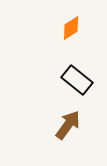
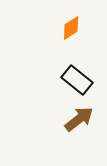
brown arrow: moved 11 px right, 6 px up; rotated 16 degrees clockwise
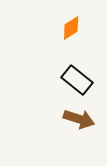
brown arrow: rotated 56 degrees clockwise
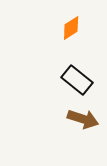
brown arrow: moved 4 px right
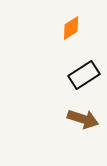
black rectangle: moved 7 px right, 5 px up; rotated 72 degrees counterclockwise
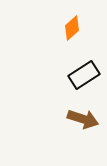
orange diamond: moved 1 px right; rotated 10 degrees counterclockwise
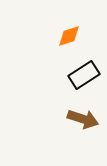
orange diamond: moved 3 px left, 8 px down; rotated 25 degrees clockwise
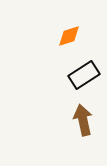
brown arrow: moved 1 px down; rotated 120 degrees counterclockwise
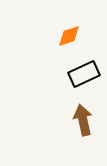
black rectangle: moved 1 px up; rotated 8 degrees clockwise
